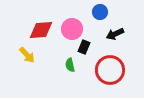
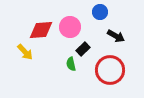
pink circle: moved 2 px left, 2 px up
black arrow: moved 1 px right, 2 px down; rotated 126 degrees counterclockwise
black rectangle: moved 1 px left, 2 px down; rotated 24 degrees clockwise
yellow arrow: moved 2 px left, 3 px up
green semicircle: moved 1 px right, 1 px up
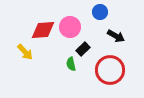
red diamond: moved 2 px right
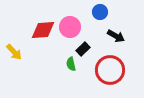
yellow arrow: moved 11 px left
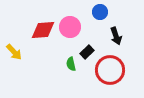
black arrow: rotated 42 degrees clockwise
black rectangle: moved 4 px right, 3 px down
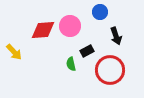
pink circle: moved 1 px up
black rectangle: moved 1 px up; rotated 16 degrees clockwise
